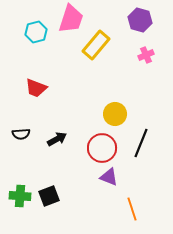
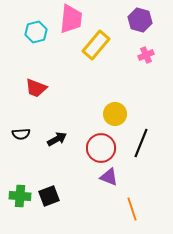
pink trapezoid: rotated 12 degrees counterclockwise
red circle: moved 1 px left
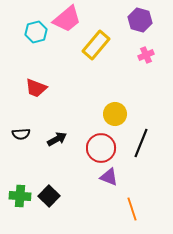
pink trapezoid: moved 4 px left; rotated 44 degrees clockwise
black square: rotated 25 degrees counterclockwise
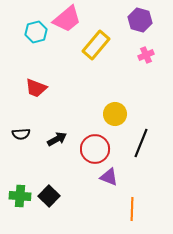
red circle: moved 6 px left, 1 px down
orange line: rotated 20 degrees clockwise
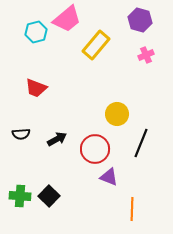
yellow circle: moved 2 px right
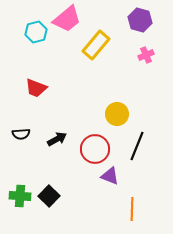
black line: moved 4 px left, 3 px down
purple triangle: moved 1 px right, 1 px up
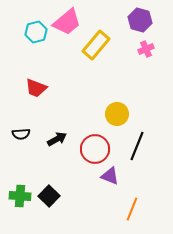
pink trapezoid: moved 3 px down
pink cross: moved 6 px up
orange line: rotated 20 degrees clockwise
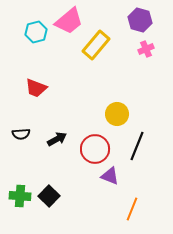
pink trapezoid: moved 2 px right, 1 px up
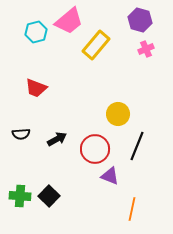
yellow circle: moved 1 px right
orange line: rotated 10 degrees counterclockwise
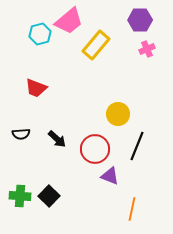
purple hexagon: rotated 15 degrees counterclockwise
cyan hexagon: moved 4 px right, 2 px down
pink cross: moved 1 px right
black arrow: rotated 72 degrees clockwise
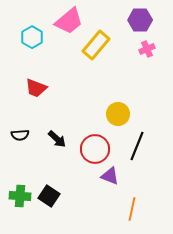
cyan hexagon: moved 8 px left, 3 px down; rotated 15 degrees counterclockwise
black semicircle: moved 1 px left, 1 px down
black square: rotated 10 degrees counterclockwise
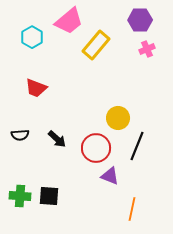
yellow circle: moved 4 px down
red circle: moved 1 px right, 1 px up
black square: rotated 30 degrees counterclockwise
